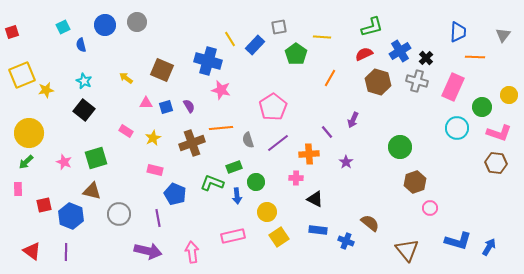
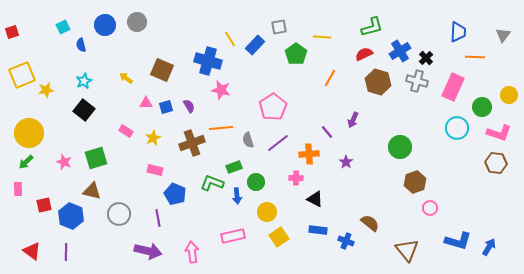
cyan star at (84, 81): rotated 21 degrees clockwise
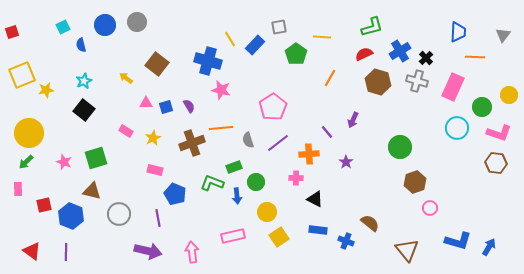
brown square at (162, 70): moved 5 px left, 6 px up; rotated 15 degrees clockwise
